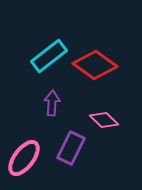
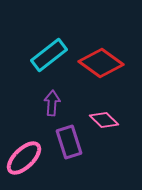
cyan rectangle: moved 1 px up
red diamond: moved 6 px right, 2 px up
purple rectangle: moved 2 px left, 6 px up; rotated 44 degrees counterclockwise
pink ellipse: rotated 9 degrees clockwise
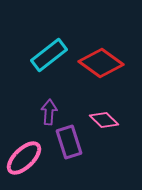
purple arrow: moved 3 px left, 9 px down
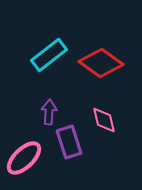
pink diamond: rotated 32 degrees clockwise
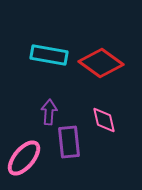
cyan rectangle: rotated 48 degrees clockwise
purple rectangle: rotated 12 degrees clockwise
pink ellipse: rotated 6 degrees counterclockwise
